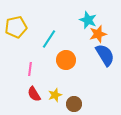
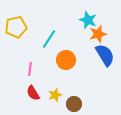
red semicircle: moved 1 px left, 1 px up
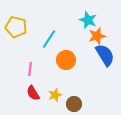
yellow pentagon: rotated 25 degrees clockwise
orange star: moved 1 px left, 2 px down
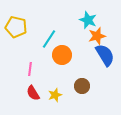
orange circle: moved 4 px left, 5 px up
brown circle: moved 8 px right, 18 px up
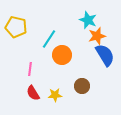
yellow star: rotated 16 degrees clockwise
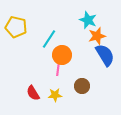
pink line: moved 28 px right
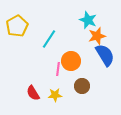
yellow pentagon: moved 1 px right, 1 px up; rotated 30 degrees clockwise
orange circle: moved 9 px right, 6 px down
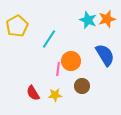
orange star: moved 10 px right, 17 px up
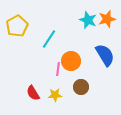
brown circle: moved 1 px left, 1 px down
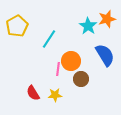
cyan star: moved 6 px down; rotated 12 degrees clockwise
brown circle: moved 8 px up
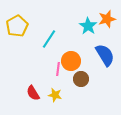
yellow star: rotated 16 degrees clockwise
